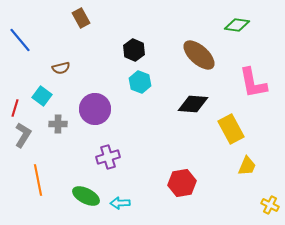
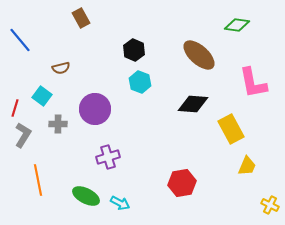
cyan arrow: rotated 150 degrees counterclockwise
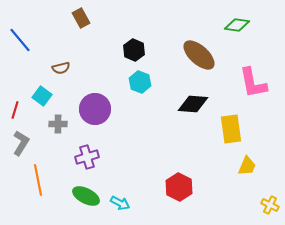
red line: moved 2 px down
yellow rectangle: rotated 20 degrees clockwise
gray L-shape: moved 2 px left, 8 px down
purple cross: moved 21 px left
red hexagon: moved 3 px left, 4 px down; rotated 24 degrees counterclockwise
